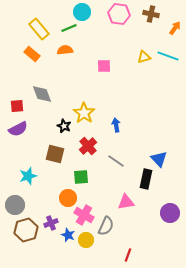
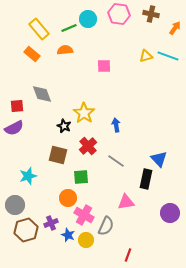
cyan circle: moved 6 px right, 7 px down
yellow triangle: moved 2 px right, 1 px up
purple semicircle: moved 4 px left, 1 px up
brown square: moved 3 px right, 1 px down
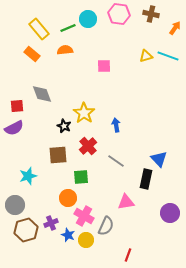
green line: moved 1 px left
brown square: rotated 18 degrees counterclockwise
pink cross: moved 1 px down
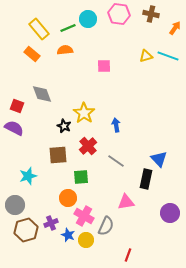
red square: rotated 24 degrees clockwise
purple semicircle: rotated 126 degrees counterclockwise
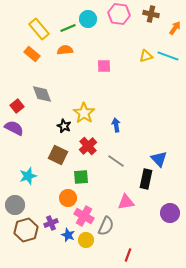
red square: rotated 32 degrees clockwise
brown square: rotated 30 degrees clockwise
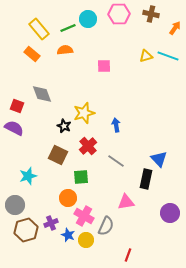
pink hexagon: rotated 10 degrees counterclockwise
red square: rotated 32 degrees counterclockwise
yellow star: rotated 20 degrees clockwise
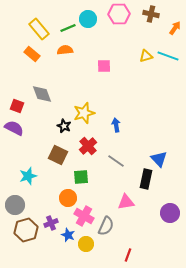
yellow circle: moved 4 px down
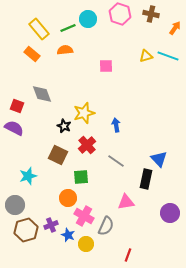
pink hexagon: moved 1 px right; rotated 20 degrees clockwise
pink square: moved 2 px right
red cross: moved 1 px left, 1 px up
purple cross: moved 2 px down
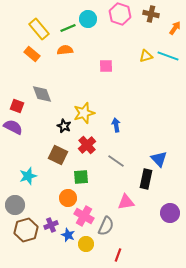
purple semicircle: moved 1 px left, 1 px up
red line: moved 10 px left
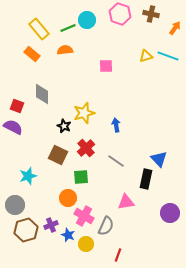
cyan circle: moved 1 px left, 1 px down
gray diamond: rotated 20 degrees clockwise
red cross: moved 1 px left, 3 px down
